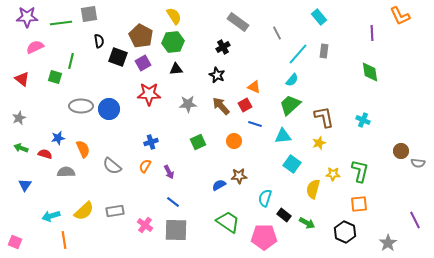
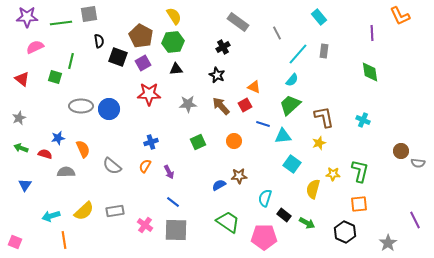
blue line at (255, 124): moved 8 px right
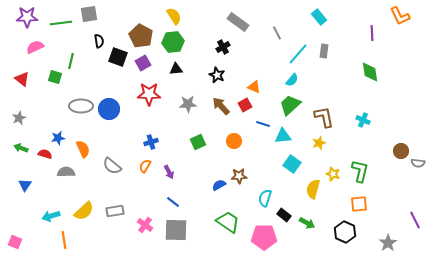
yellow star at (333, 174): rotated 16 degrees clockwise
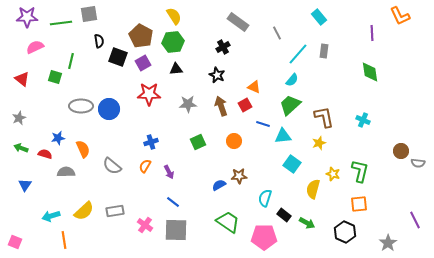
brown arrow at (221, 106): rotated 24 degrees clockwise
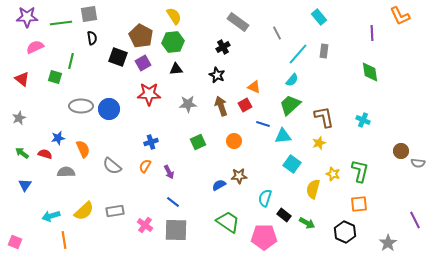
black semicircle at (99, 41): moved 7 px left, 3 px up
green arrow at (21, 148): moved 1 px right, 5 px down; rotated 16 degrees clockwise
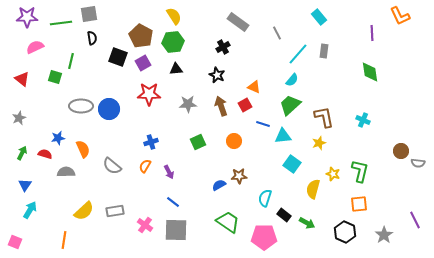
green arrow at (22, 153): rotated 80 degrees clockwise
cyan arrow at (51, 216): moved 21 px left, 6 px up; rotated 138 degrees clockwise
orange line at (64, 240): rotated 18 degrees clockwise
gray star at (388, 243): moved 4 px left, 8 px up
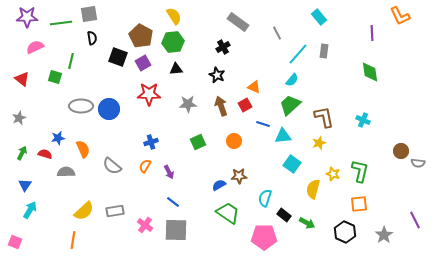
green trapezoid at (228, 222): moved 9 px up
orange line at (64, 240): moved 9 px right
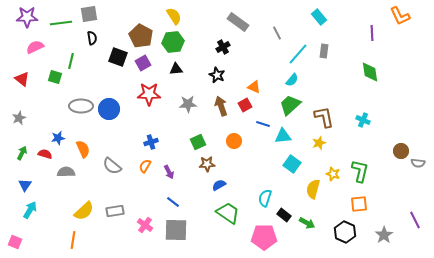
brown star at (239, 176): moved 32 px left, 12 px up
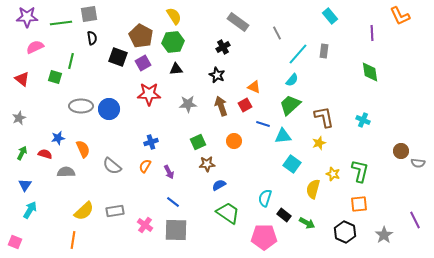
cyan rectangle at (319, 17): moved 11 px right, 1 px up
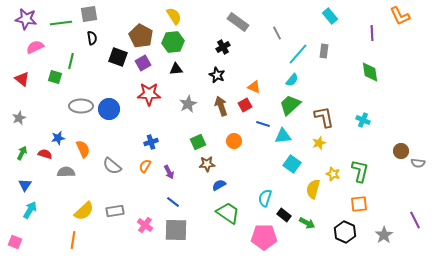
purple star at (27, 17): moved 1 px left, 2 px down; rotated 10 degrees clockwise
gray star at (188, 104): rotated 24 degrees counterclockwise
